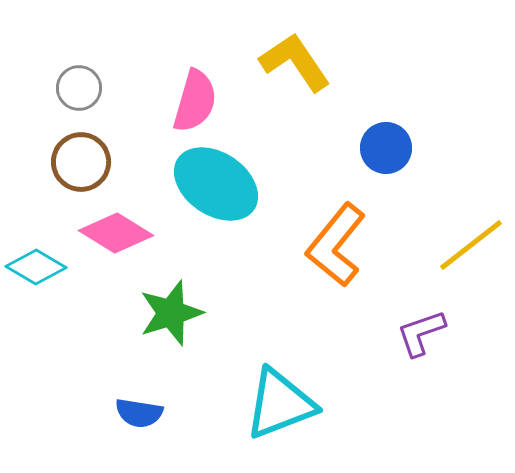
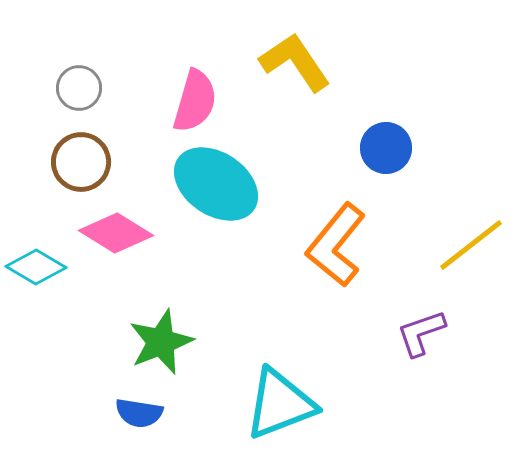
green star: moved 10 px left, 29 px down; rotated 4 degrees counterclockwise
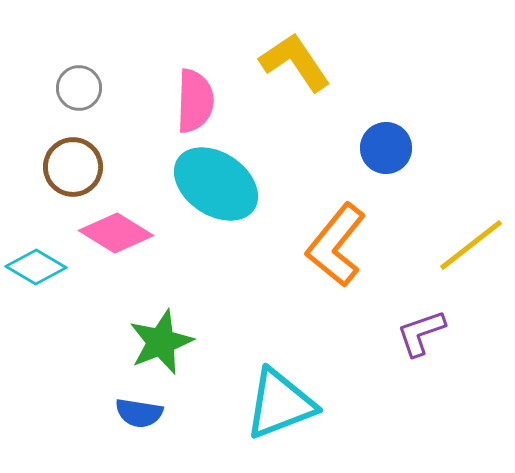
pink semicircle: rotated 14 degrees counterclockwise
brown circle: moved 8 px left, 5 px down
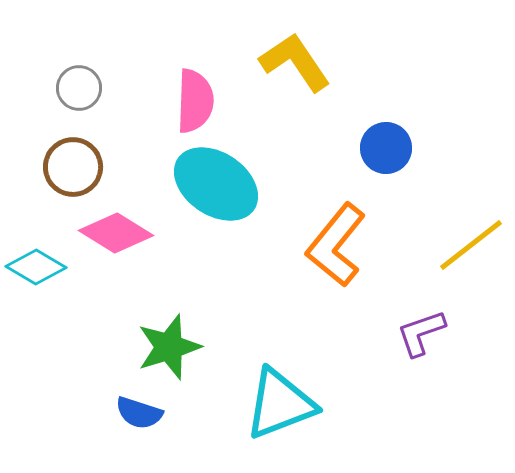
green star: moved 8 px right, 5 px down; rotated 4 degrees clockwise
blue semicircle: rotated 9 degrees clockwise
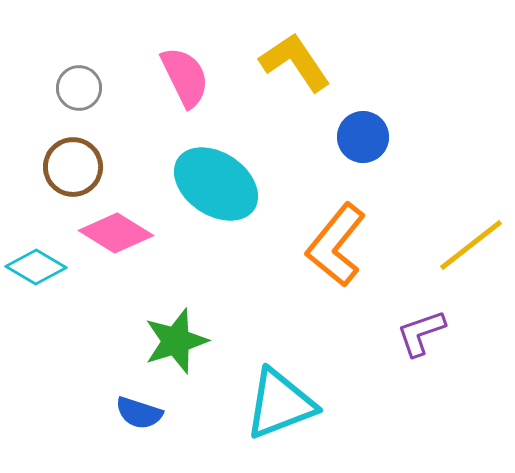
pink semicircle: moved 10 px left, 24 px up; rotated 28 degrees counterclockwise
blue circle: moved 23 px left, 11 px up
green star: moved 7 px right, 6 px up
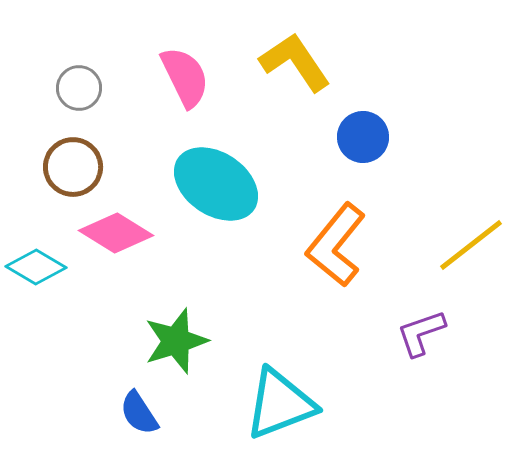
blue semicircle: rotated 39 degrees clockwise
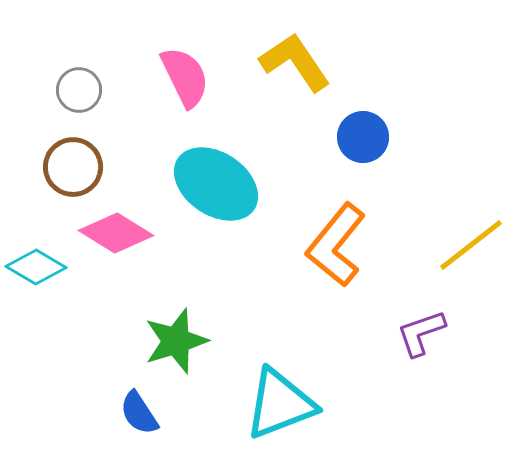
gray circle: moved 2 px down
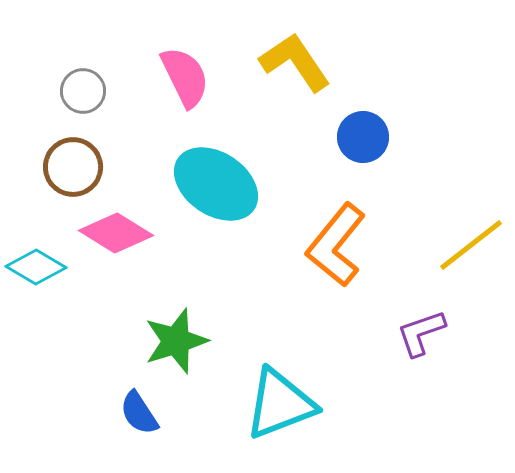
gray circle: moved 4 px right, 1 px down
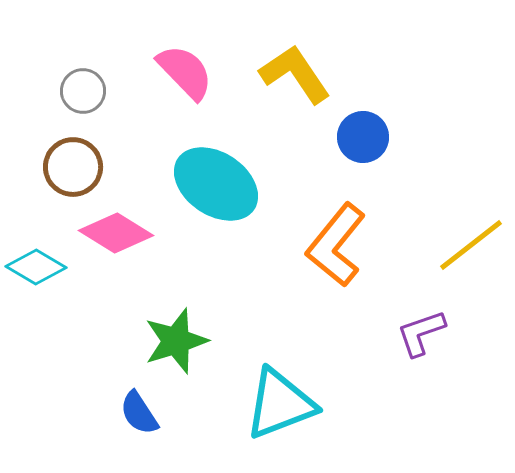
yellow L-shape: moved 12 px down
pink semicircle: moved 5 px up; rotated 18 degrees counterclockwise
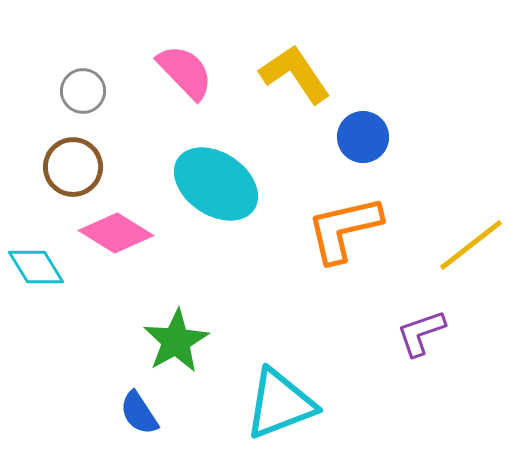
orange L-shape: moved 8 px right, 16 px up; rotated 38 degrees clockwise
cyan diamond: rotated 28 degrees clockwise
green star: rotated 12 degrees counterclockwise
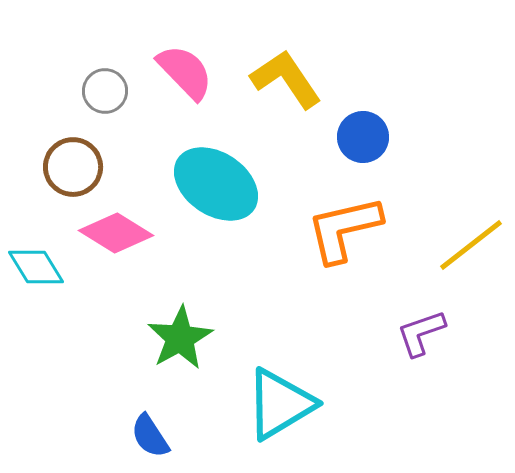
yellow L-shape: moved 9 px left, 5 px down
gray circle: moved 22 px right
green star: moved 4 px right, 3 px up
cyan triangle: rotated 10 degrees counterclockwise
blue semicircle: moved 11 px right, 23 px down
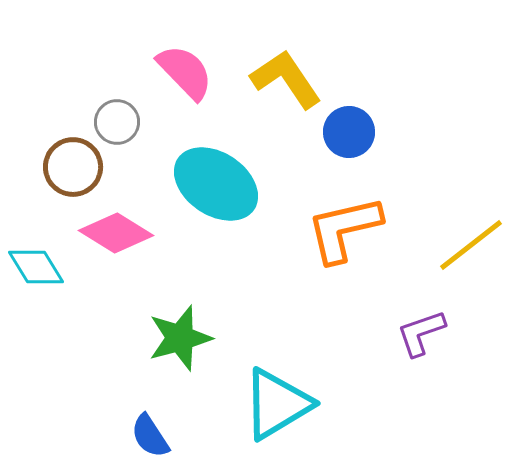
gray circle: moved 12 px right, 31 px down
blue circle: moved 14 px left, 5 px up
green star: rotated 14 degrees clockwise
cyan triangle: moved 3 px left
